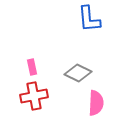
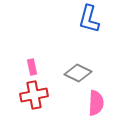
blue L-shape: rotated 20 degrees clockwise
red cross: moved 1 px up
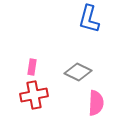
pink rectangle: rotated 21 degrees clockwise
gray diamond: moved 1 px up
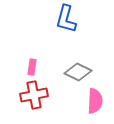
blue L-shape: moved 23 px left
pink semicircle: moved 1 px left, 2 px up
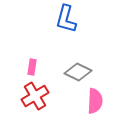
red cross: moved 1 px right, 1 px down; rotated 20 degrees counterclockwise
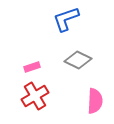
blue L-shape: rotated 56 degrees clockwise
pink rectangle: rotated 63 degrees clockwise
gray diamond: moved 12 px up
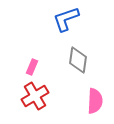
gray diamond: rotated 72 degrees clockwise
pink rectangle: rotated 49 degrees counterclockwise
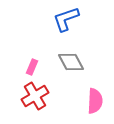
gray diamond: moved 7 px left, 2 px down; rotated 36 degrees counterclockwise
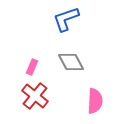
red cross: rotated 20 degrees counterclockwise
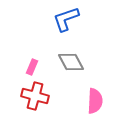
red cross: rotated 24 degrees counterclockwise
